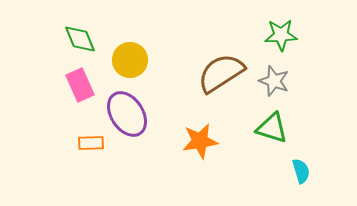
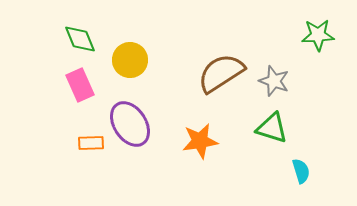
green star: moved 37 px right
purple ellipse: moved 3 px right, 10 px down
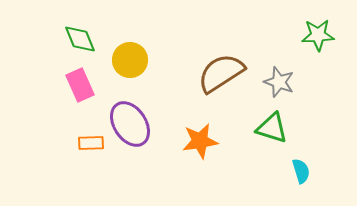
gray star: moved 5 px right, 1 px down
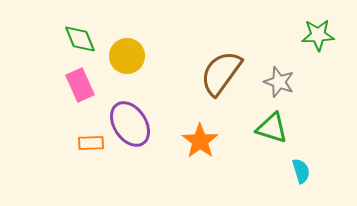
yellow circle: moved 3 px left, 4 px up
brown semicircle: rotated 21 degrees counterclockwise
orange star: rotated 27 degrees counterclockwise
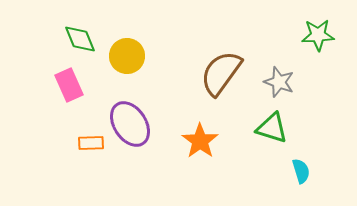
pink rectangle: moved 11 px left
